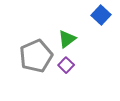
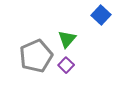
green triangle: rotated 12 degrees counterclockwise
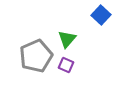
purple square: rotated 21 degrees counterclockwise
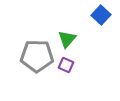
gray pentagon: moved 1 px right; rotated 24 degrees clockwise
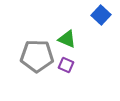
green triangle: rotated 48 degrees counterclockwise
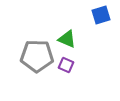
blue square: rotated 30 degrees clockwise
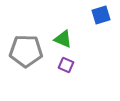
green triangle: moved 4 px left
gray pentagon: moved 11 px left, 5 px up
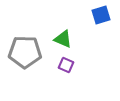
gray pentagon: moved 1 px left, 1 px down
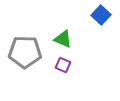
blue square: rotated 30 degrees counterclockwise
purple square: moved 3 px left
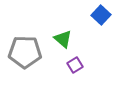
green triangle: rotated 18 degrees clockwise
purple square: moved 12 px right; rotated 35 degrees clockwise
